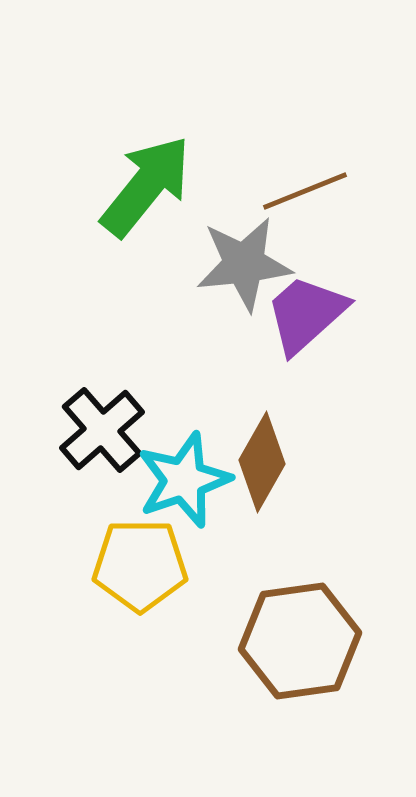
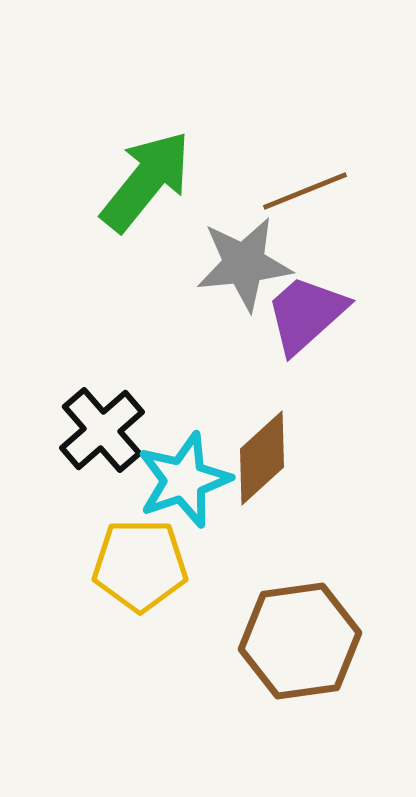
green arrow: moved 5 px up
brown diamond: moved 4 px up; rotated 18 degrees clockwise
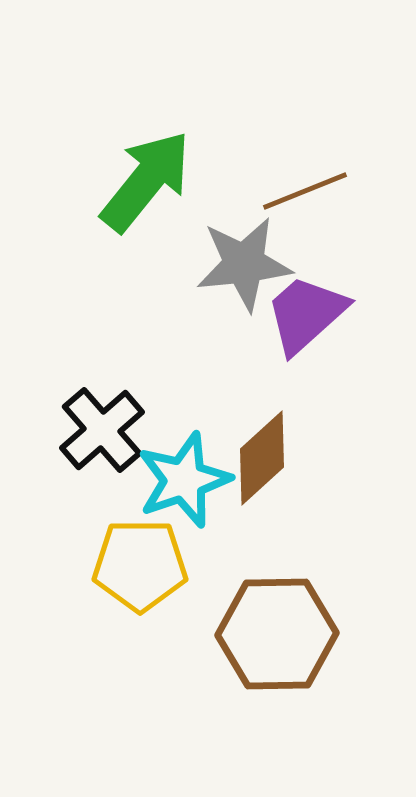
brown hexagon: moved 23 px left, 7 px up; rotated 7 degrees clockwise
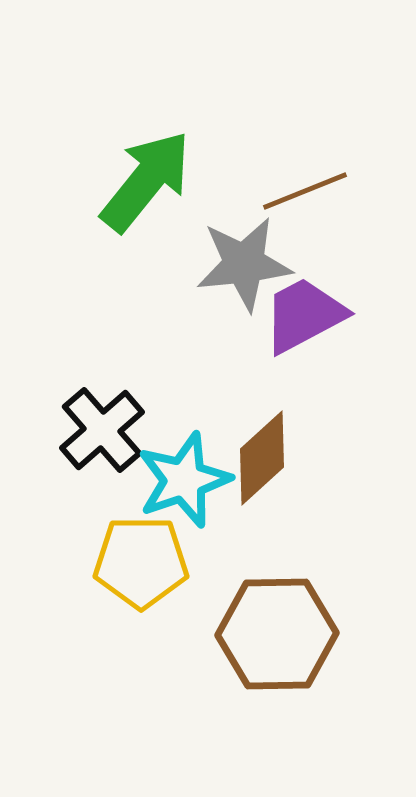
purple trapezoid: moved 2 px left, 1 px down; rotated 14 degrees clockwise
yellow pentagon: moved 1 px right, 3 px up
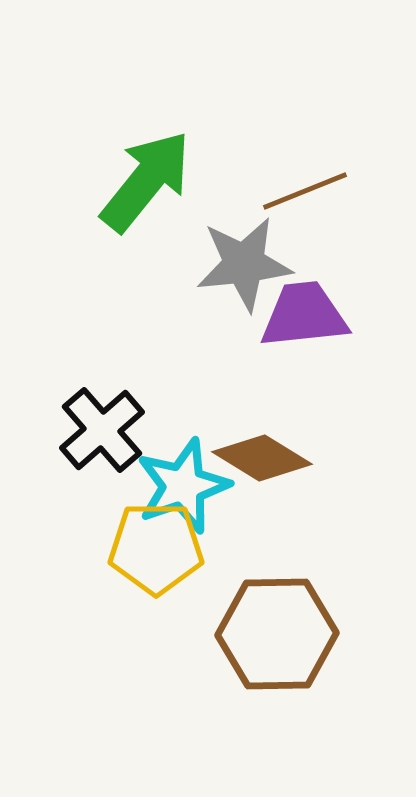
purple trapezoid: rotated 22 degrees clockwise
brown diamond: rotated 74 degrees clockwise
cyan star: moved 1 px left, 6 px down
yellow pentagon: moved 15 px right, 14 px up
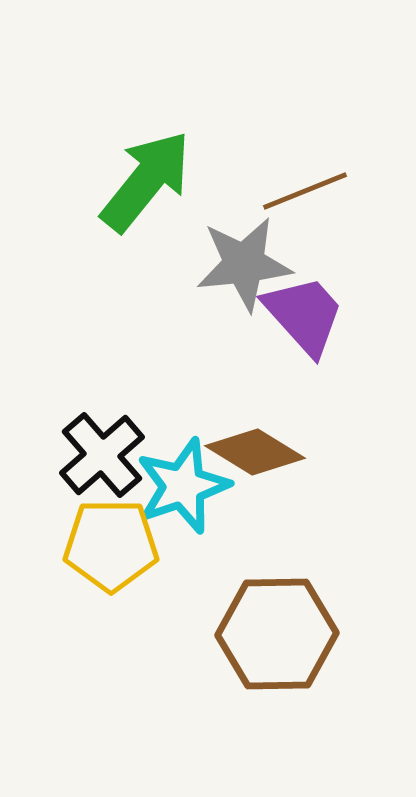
purple trapezoid: rotated 54 degrees clockwise
black cross: moved 25 px down
brown diamond: moved 7 px left, 6 px up
yellow pentagon: moved 45 px left, 3 px up
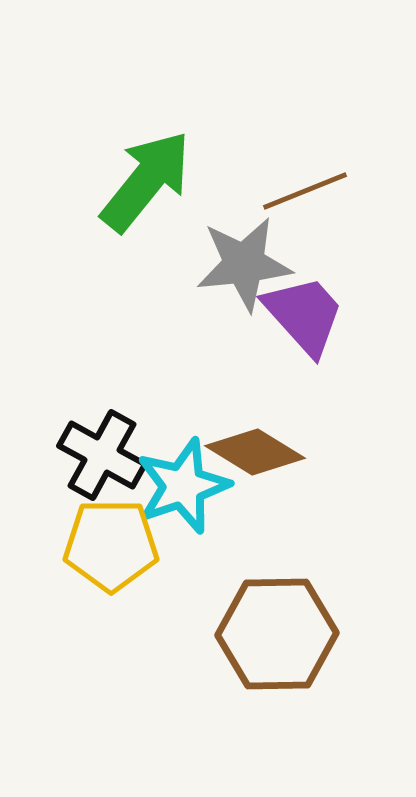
black cross: rotated 20 degrees counterclockwise
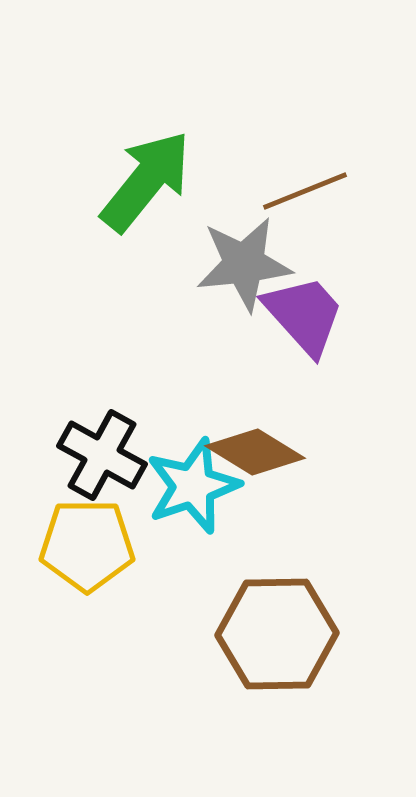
cyan star: moved 10 px right
yellow pentagon: moved 24 px left
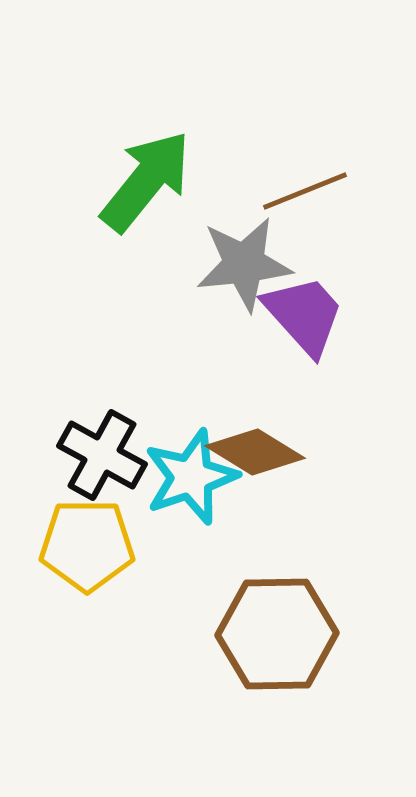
cyan star: moved 2 px left, 9 px up
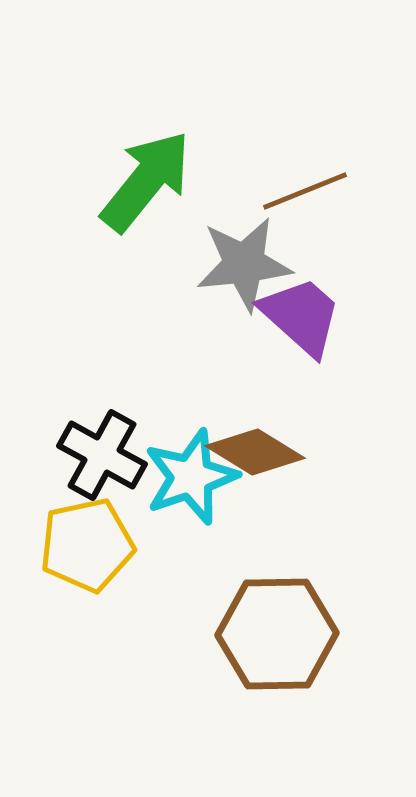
purple trapezoid: moved 3 px left, 1 px down; rotated 6 degrees counterclockwise
yellow pentagon: rotated 12 degrees counterclockwise
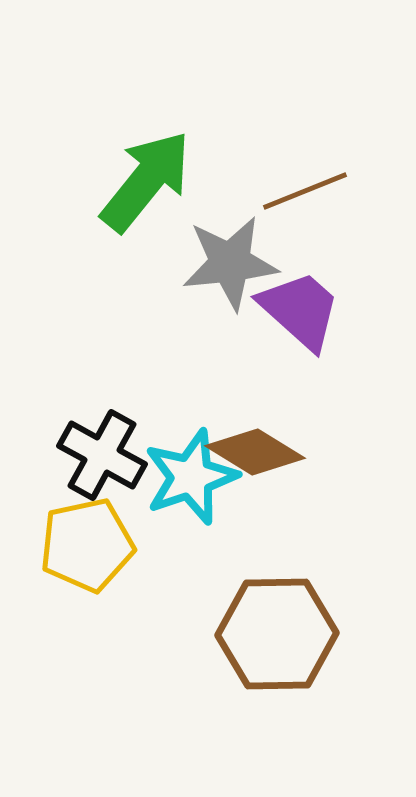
gray star: moved 14 px left, 1 px up
purple trapezoid: moved 1 px left, 6 px up
